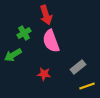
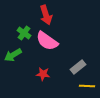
green cross: rotated 24 degrees counterclockwise
pink semicircle: moved 4 px left; rotated 35 degrees counterclockwise
red star: moved 1 px left
yellow line: rotated 21 degrees clockwise
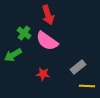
red arrow: moved 2 px right
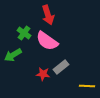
gray rectangle: moved 17 px left
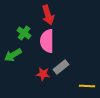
pink semicircle: rotated 55 degrees clockwise
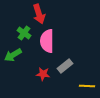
red arrow: moved 9 px left, 1 px up
gray rectangle: moved 4 px right, 1 px up
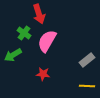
pink semicircle: rotated 30 degrees clockwise
gray rectangle: moved 22 px right, 6 px up
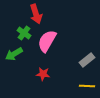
red arrow: moved 3 px left
green arrow: moved 1 px right, 1 px up
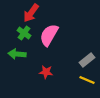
red arrow: moved 5 px left, 1 px up; rotated 54 degrees clockwise
pink semicircle: moved 2 px right, 6 px up
green arrow: moved 3 px right; rotated 36 degrees clockwise
red star: moved 3 px right, 2 px up
yellow line: moved 6 px up; rotated 21 degrees clockwise
